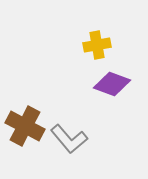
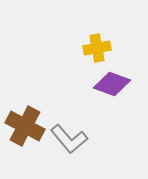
yellow cross: moved 3 px down
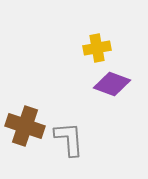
brown cross: rotated 9 degrees counterclockwise
gray L-shape: rotated 144 degrees counterclockwise
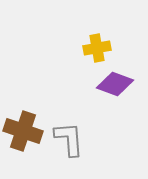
purple diamond: moved 3 px right
brown cross: moved 2 px left, 5 px down
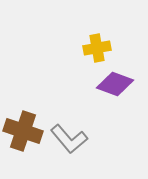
gray L-shape: rotated 144 degrees clockwise
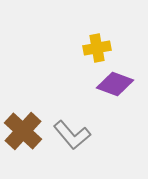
brown cross: rotated 24 degrees clockwise
gray L-shape: moved 3 px right, 4 px up
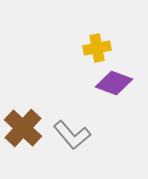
purple diamond: moved 1 px left, 1 px up
brown cross: moved 3 px up
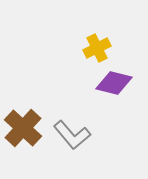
yellow cross: rotated 16 degrees counterclockwise
purple diamond: rotated 6 degrees counterclockwise
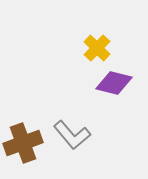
yellow cross: rotated 20 degrees counterclockwise
brown cross: moved 15 px down; rotated 27 degrees clockwise
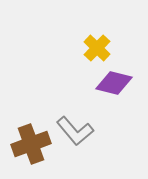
gray L-shape: moved 3 px right, 4 px up
brown cross: moved 8 px right, 1 px down
